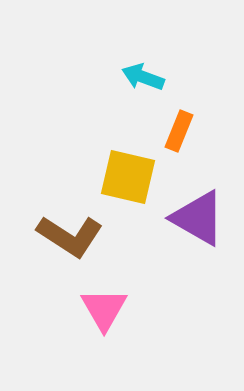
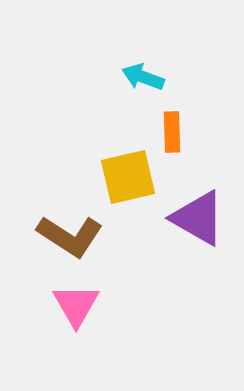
orange rectangle: moved 7 px left, 1 px down; rotated 24 degrees counterclockwise
yellow square: rotated 26 degrees counterclockwise
pink triangle: moved 28 px left, 4 px up
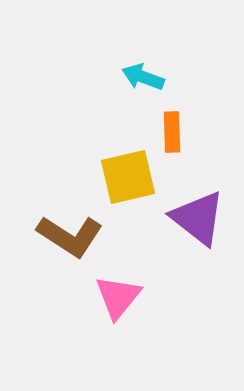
purple triangle: rotated 8 degrees clockwise
pink triangle: moved 42 px right, 8 px up; rotated 9 degrees clockwise
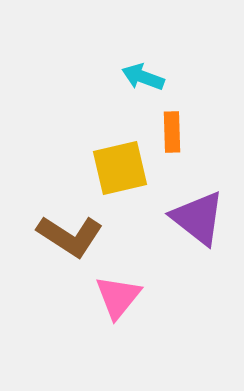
yellow square: moved 8 px left, 9 px up
